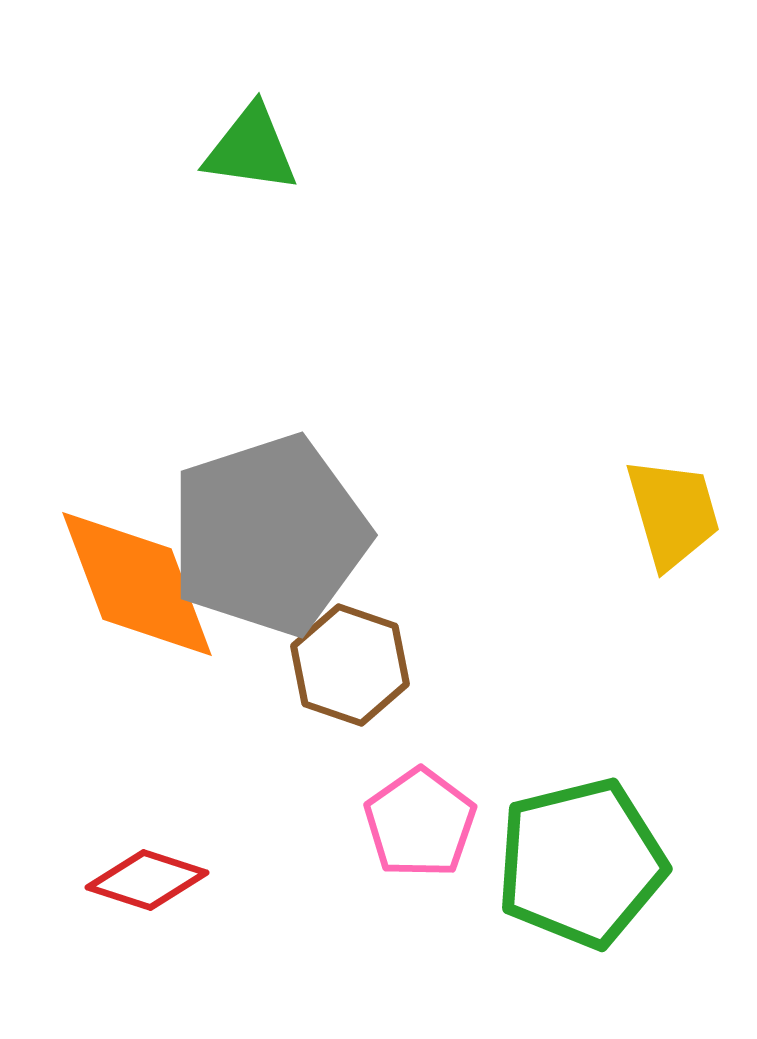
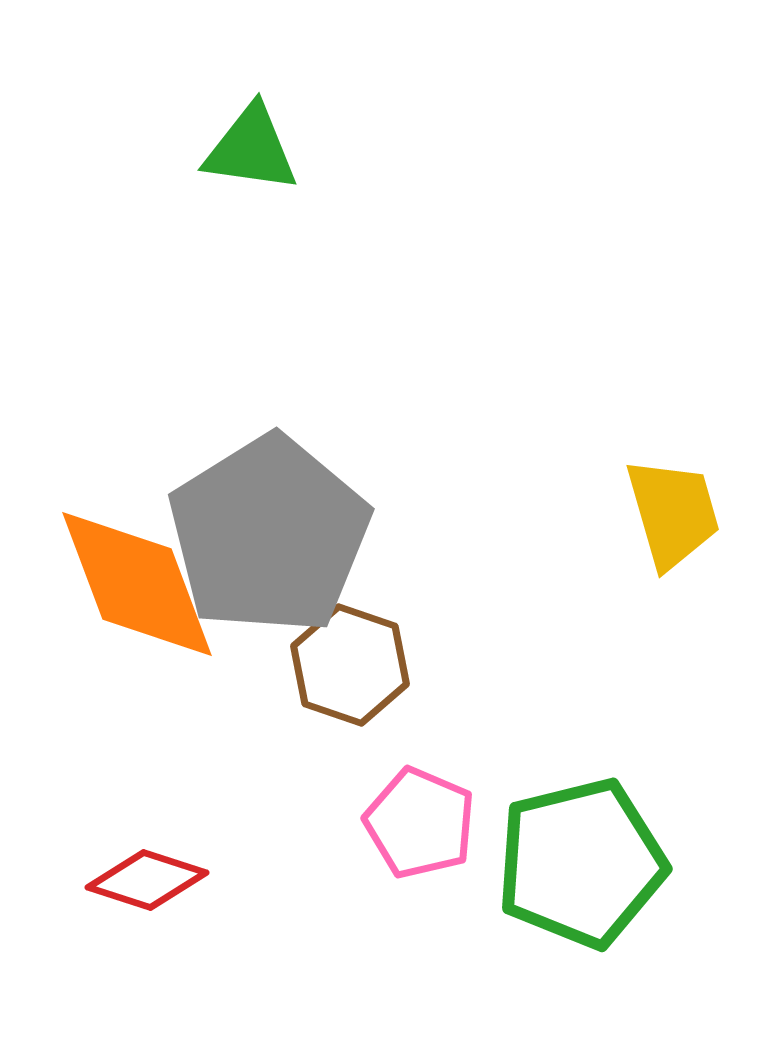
gray pentagon: rotated 14 degrees counterclockwise
pink pentagon: rotated 14 degrees counterclockwise
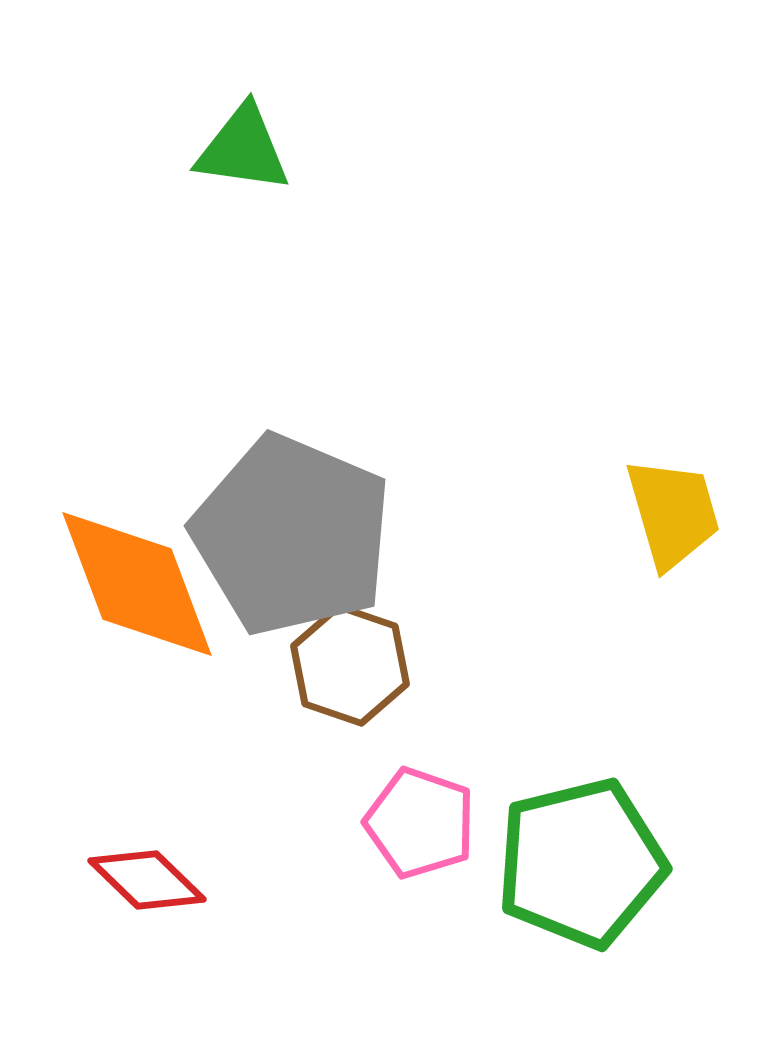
green triangle: moved 8 px left
gray pentagon: moved 23 px right; rotated 17 degrees counterclockwise
pink pentagon: rotated 4 degrees counterclockwise
red diamond: rotated 26 degrees clockwise
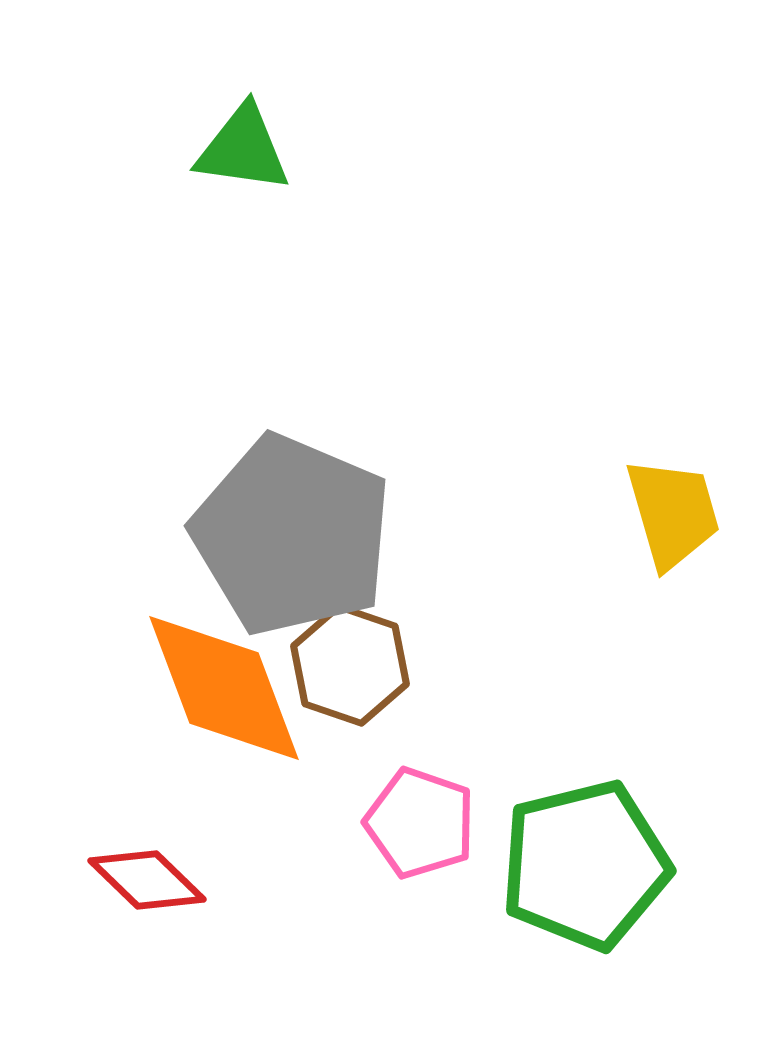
orange diamond: moved 87 px right, 104 px down
green pentagon: moved 4 px right, 2 px down
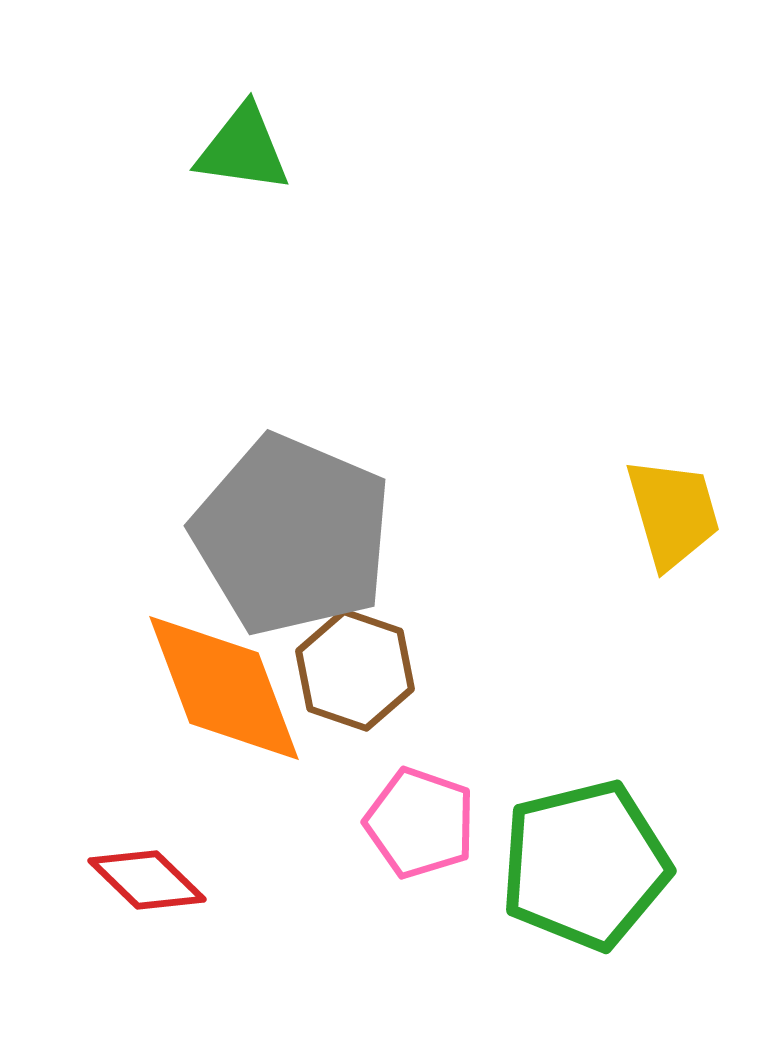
brown hexagon: moved 5 px right, 5 px down
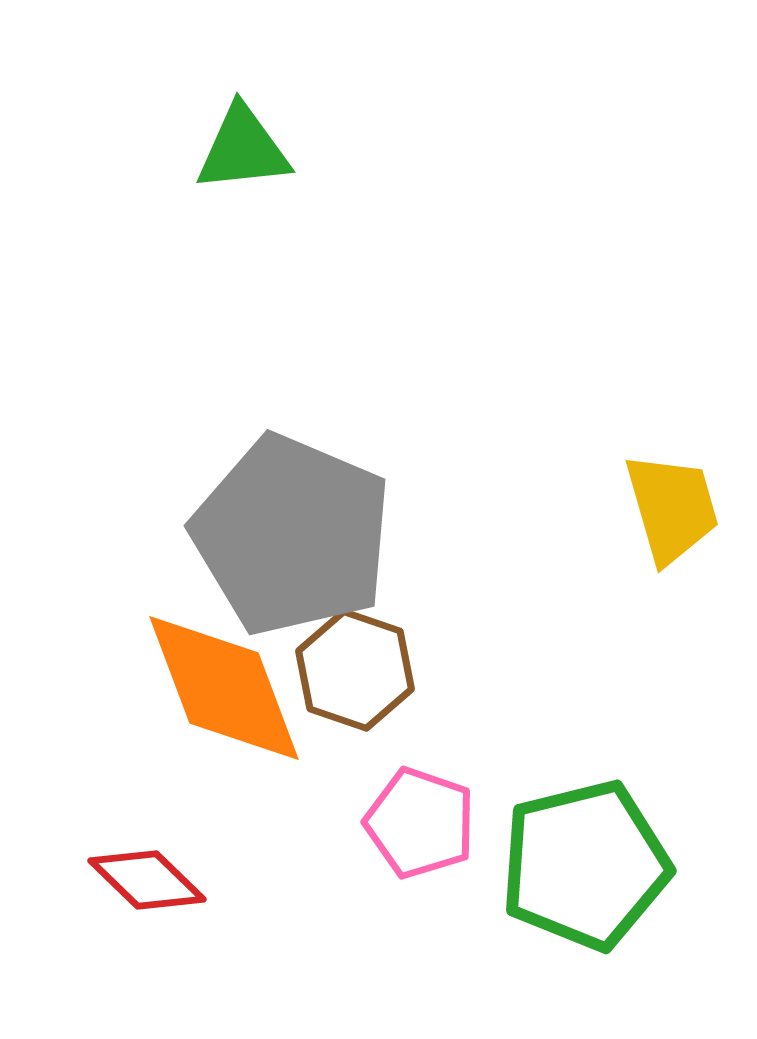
green triangle: rotated 14 degrees counterclockwise
yellow trapezoid: moved 1 px left, 5 px up
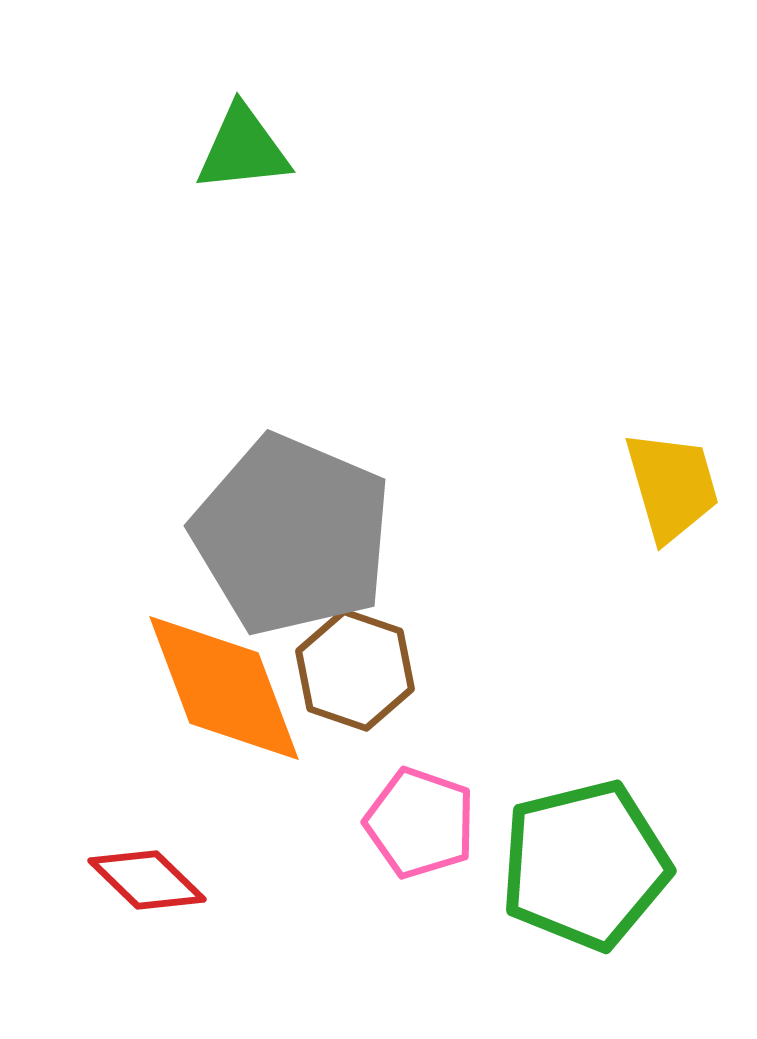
yellow trapezoid: moved 22 px up
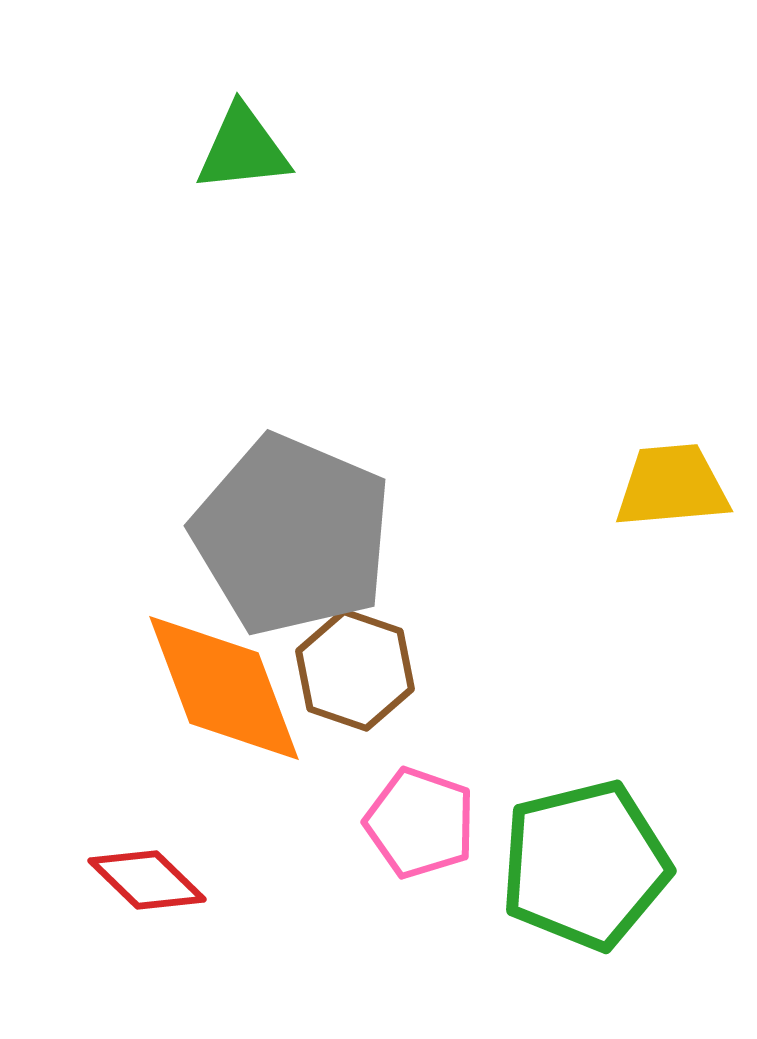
yellow trapezoid: rotated 79 degrees counterclockwise
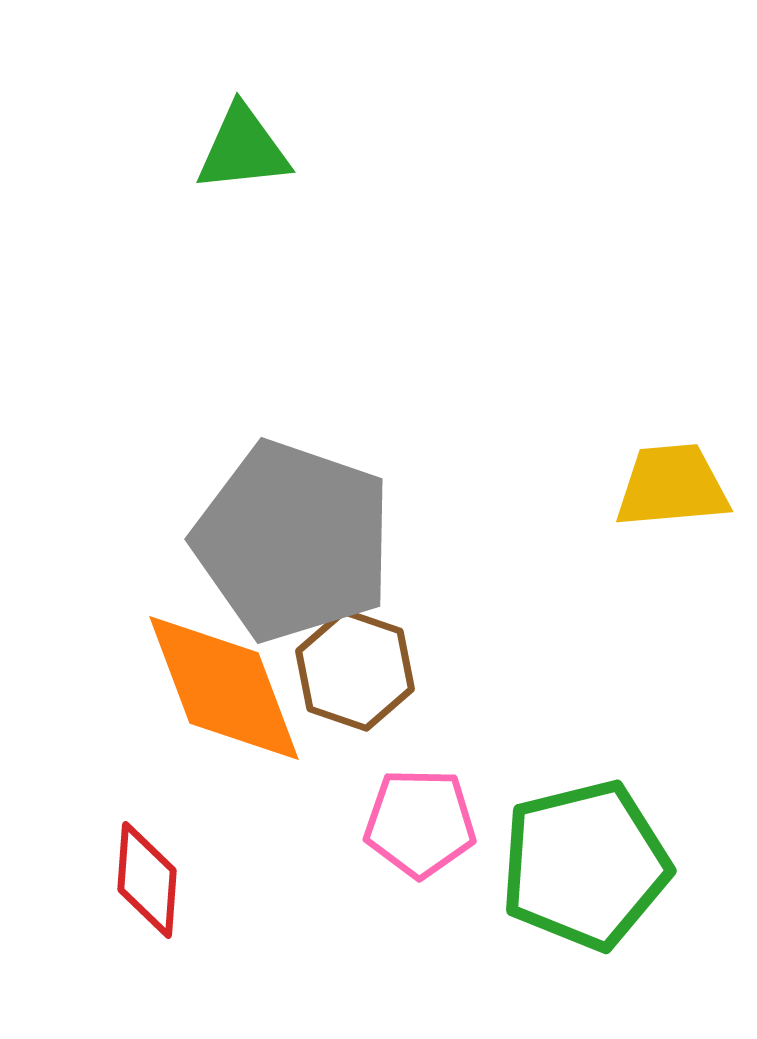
gray pentagon: moved 1 px right, 6 px down; rotated 4 degrees counterclockwise
pink pentagon: rotated 18 degrees counterclockwise
red diamond: rotated 50 degrees clockwise
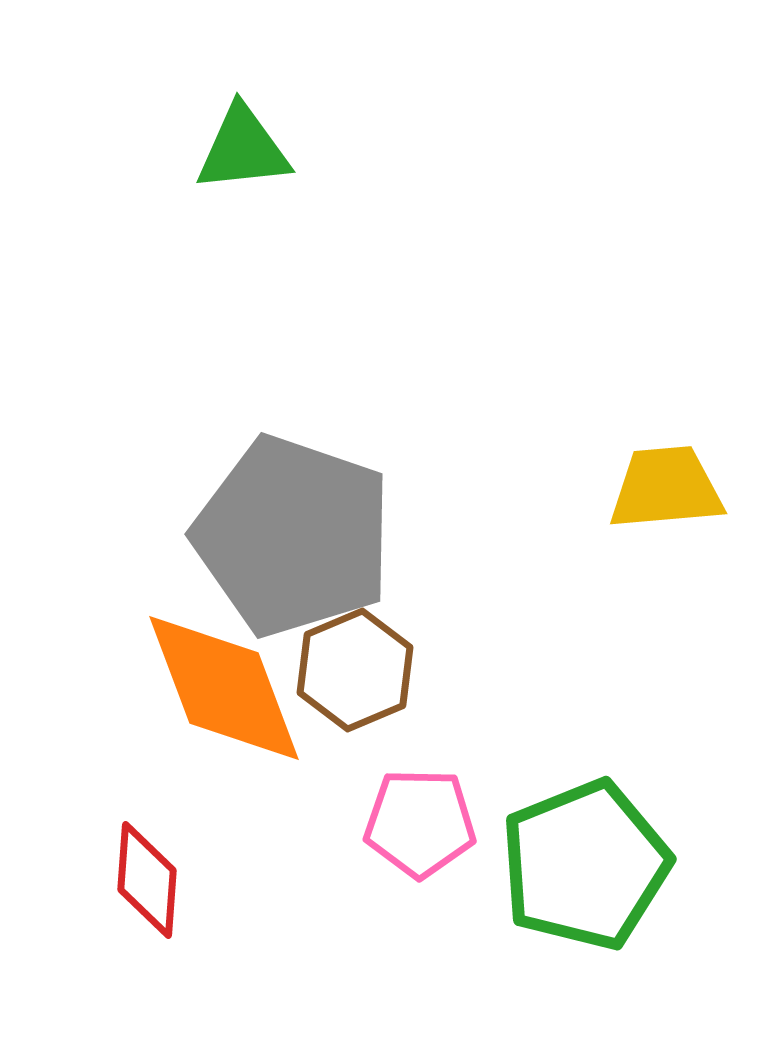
yellow trapezoid: moved 6 px left, 2 px down
gray pentagon: moved 5 px up
brown hexagon: rotated 18 degrees clockwise
green pentagon: rotated 8 degrees counterclockwise
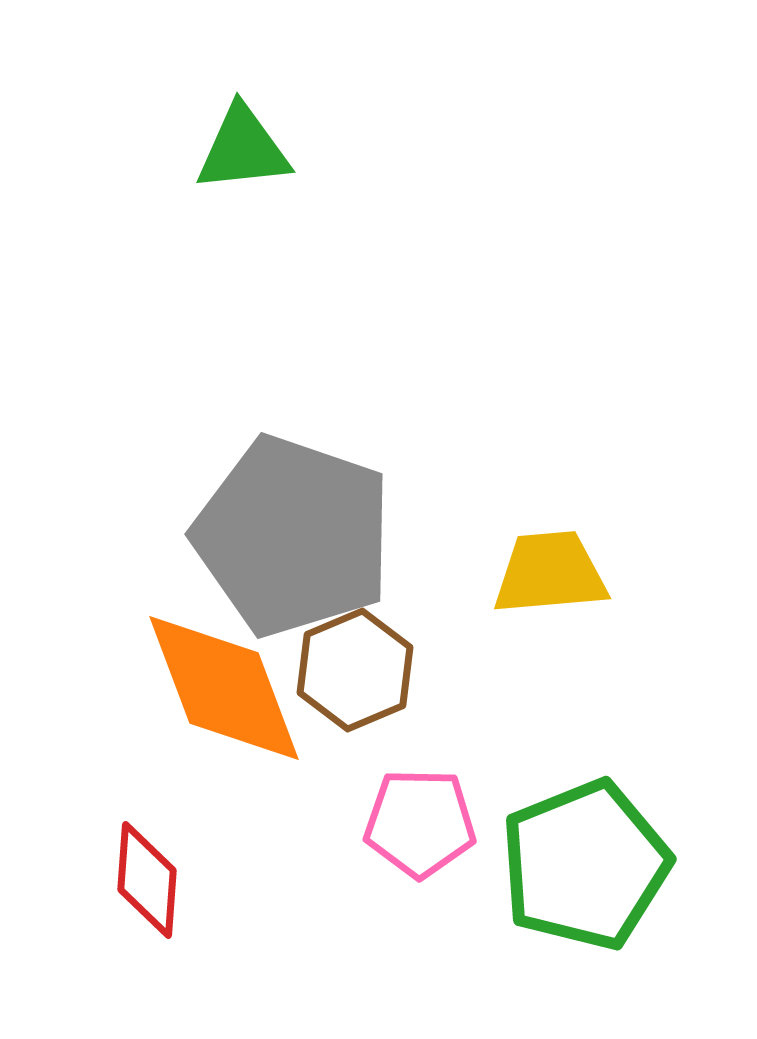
yellow trapezoid: moved 116 px left, 85 px down
